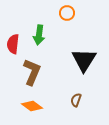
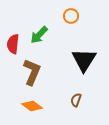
orange circle: moved 4 px right, 3 px down
green arrow: rotated 36 degrees clockwise
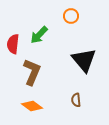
black triangle: rotated 12 degrees counterclockwise
brown semicircle: rotated 24 degrees counterclockwise
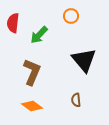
red semicircle: moved 21 px up
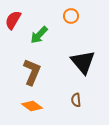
red semicircle: moved 3 px up; rotated 24 degrees clockwise
black triangle: moved 1 px left, 2 px down
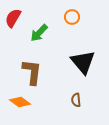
orange circle: moved 1 px right, 1 px down
red semicircle: moved 2 px up
green arrow: moved 2 px up
brown L-shape: rotated 16 degrees counterclockwise
orange diamond: moved 12 px left, 4 px up
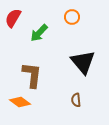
brown L-shape: moved 3 px down
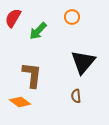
green arrow: moved 1 px left, 2 px up
black triangle: rotated 20 degrees clockwise
brown semicircle: moved 4 px up
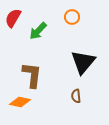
orange diamond: rotated 25 degrees counterclockwise
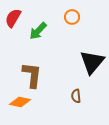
black triangle: moved 9 px right
